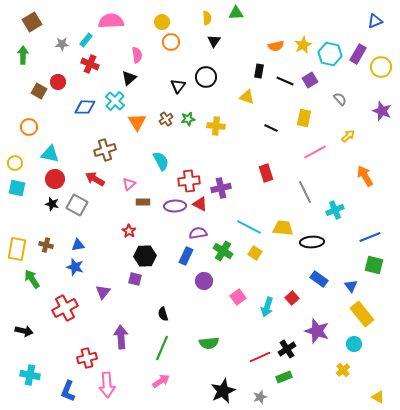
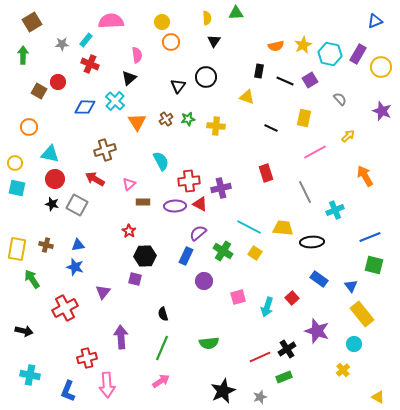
purple semicircle at (198, 233): rotated 30 degrees counterclockwise
pink square at (238, 297): rotated 21 degrees clockwise
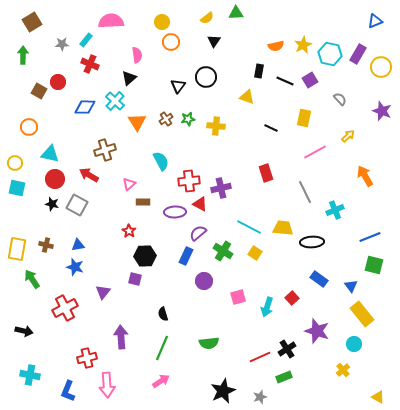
yellow semicircle at (207, 18): rotated 56 degrees clockwise
red arrow at (95, 179): moved 6 px left, 4 px up
purple ellipse at (175, 206): moved 6 px down
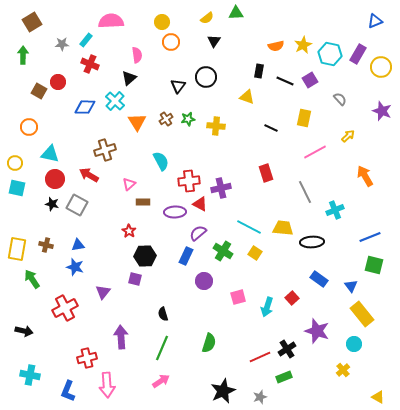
green semicircle at (209, 343): rotated 66 degrees counterclockwise
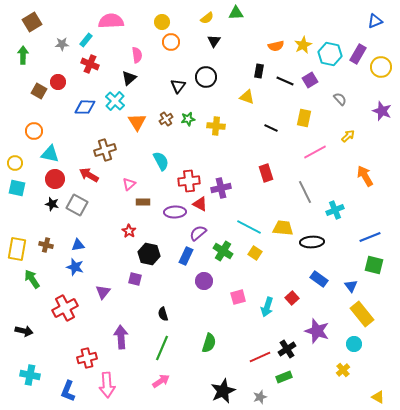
orange circle at (29, 127): moved 5 px right, 4 px down
black hexagon at (145, 256): moved 4 px right, 2 px up; rotated 15 degrees clockwise
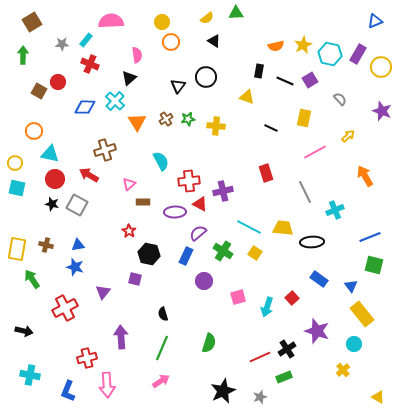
black triangle at (214, 41): rotated 32 degrees counterclockwise
purple cross at (221, 188): moved 2 px right, 3 px down
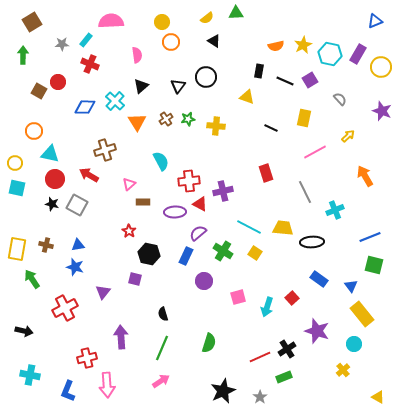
black triangle at (129, 78): moved 12 px right, 8 px down
gray star at (260, 397): rotated 16 degrees counterclockwise
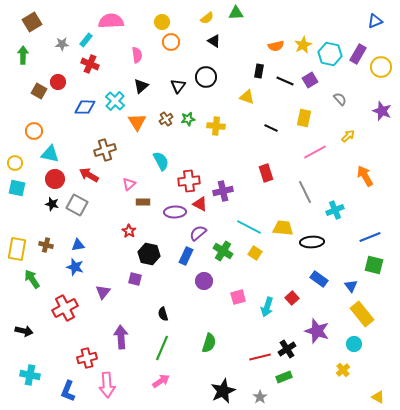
red line at (260, 357): rotated 10 degrees clockwise
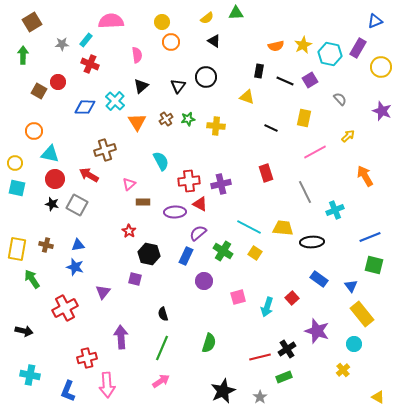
purple rectangle at (358, 54): moved 6 px up
purple cross at (223, 191): moved 2 px left, 7 px up
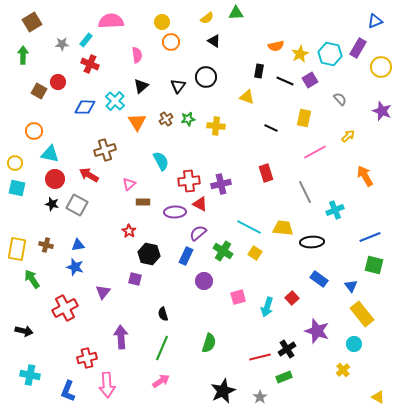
yellow star at (303, 45): moved 3 px left, 9 px down
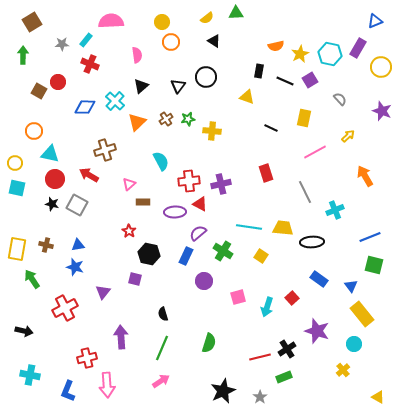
orange triangle at (137, 122): rotated 18 degrees clockwise
yellow cross at (216, 126): moved 4 px left, 5 px down
cyan line at (249, 227): rotated 20 degrees counterclockwise
yellow square at (255, 253): moved 6 px right, 3 px down
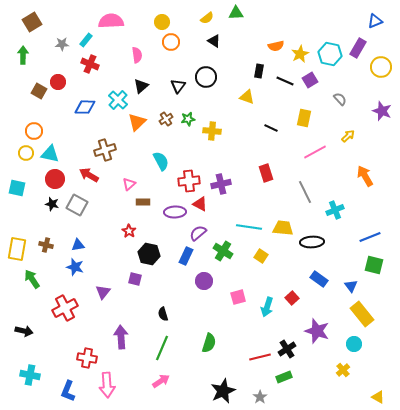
cyan cross at (115, 101): moved 3 px right, 1 px up
yellow circle at (15, 163): moved 11 px right, 10 px up
red cross at (87, 358): rotated 24 degrees clockwise
